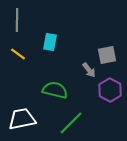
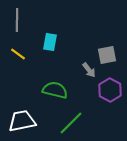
white trapezoid: moved 2 px down
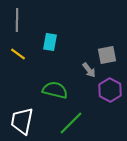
white trapezoid: rotated 68 degrees counterclockwise
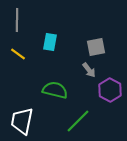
gray square: moved 11 px left, 8 px up
green line: moved 7 px right, 2 px up
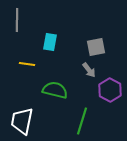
yellow line: moved 9 px right, 10 px down; rotated 28 degrees counterclockwise
green line: moved 4 px right; rotated 28 degrees counterclockwise
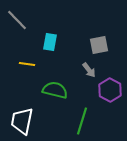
gray line: rotated 45 degrees counterclockwise
gray square: moved 3 px right, 2 px up
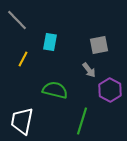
yellow line: moved 4 px left, 5 px up; rotated 70 degrees counterclockwise
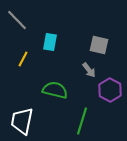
gray square: rotated 24 degrees clockwise
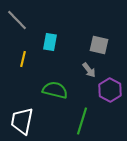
yellow line: rotated 14 degrees counterclockwise
